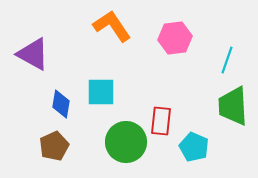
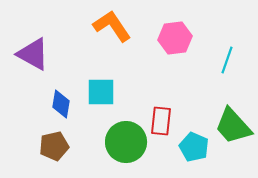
green trapezoid: moved 20 px down; rotated 39 degrees counterclockwise
brown pentagon: rotated 12 degrees clockwise
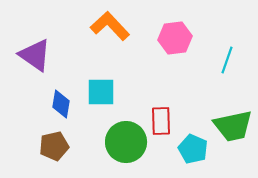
orange L-shape: moved 2 px left; rotated 9 degrees counterclockwise
purple triangle: moved 2 px right, 1 px down; rotated 6 degrees clockwise
red rectangle: rotated 8 degrees counterclockwise
green trapezoid: rotated 60 degrees counterclockwise
cyan pentagon: moved 1 px left, 2 px down
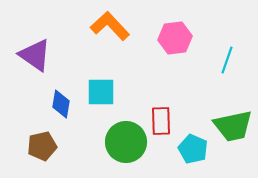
brown pentagon: moved 12 px left
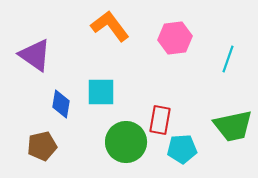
orange L-shape: rotated 6 degrees clockwise
cyan line: moved 1 px right, 1 px up
red rectangle: moved 1 px left, 1 px up; rotated 12 degrees clockwise
cyan pentagon: moved 11 px left; rotated 28 degrees counterclockwise
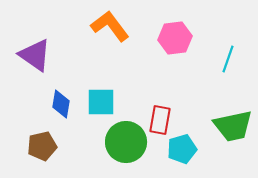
cyan square: moved 10 px down
cyan pentagon: rotated 12 degrees counterclockwise
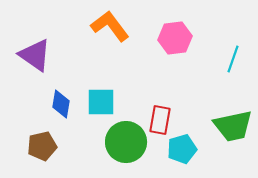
cyan line: moved 5 px right
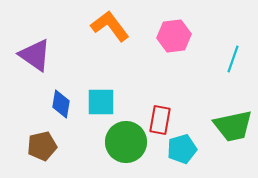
pink hexagon: moved 1 px left, 2 px up
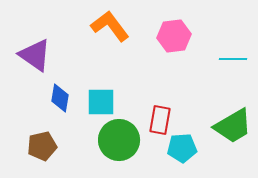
cyan line: rotated 72 degrees clockwise
blue diamond: moved 1 px left, 6 px up
green trapezoid: rotated 18 degrees counterclockwise
green circle: moved 7 px left, 2 px up
cyan pentagon: moved 1 px up; rotated 12 degrees clockwise
